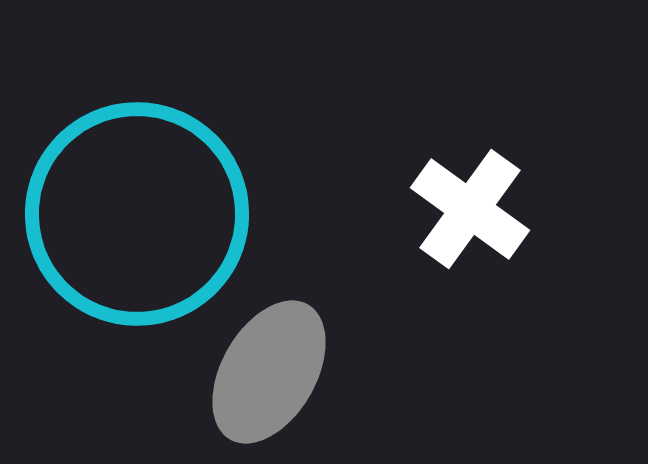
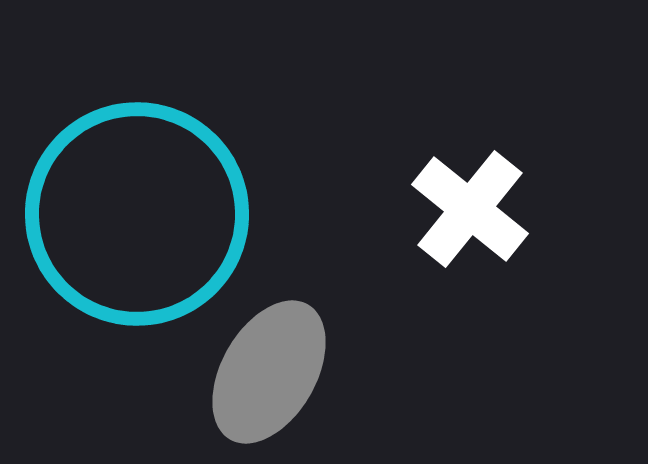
white cross: rotated 3 degrees clockwise
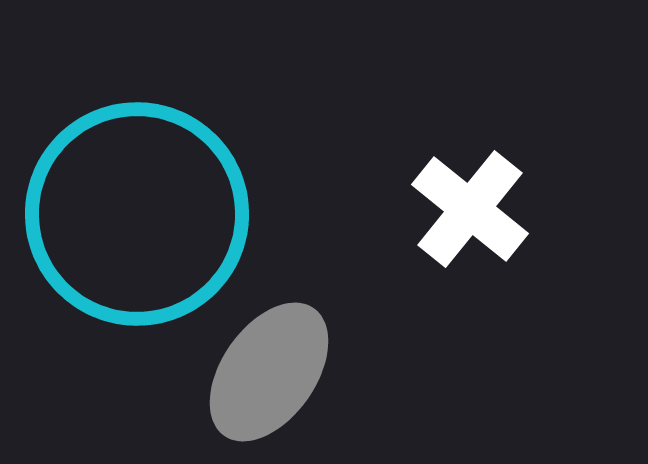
gray ellipse: rotated 5 degrees clockwise
